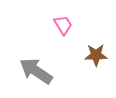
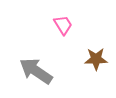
brown star: moved 4 px down
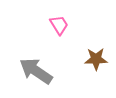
pink trapezoid: moved 4 px left
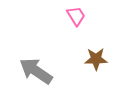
pink trapezoid: moved 17 px right, 9 px up
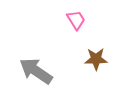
pink trapezoid: moved 4 px down
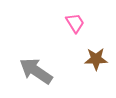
pink trapezoid: moved 1 px left, 3 px down
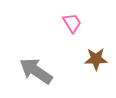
pink trapezoid: moved 3 px left
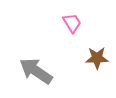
brown star: moved 1 px right, 1 px up
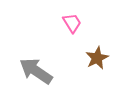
brown star: rotated 25 degrees counterclockwise
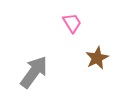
gray arrow: moved 2 px left, 1 px down; rotated 92 degrees clockwise
